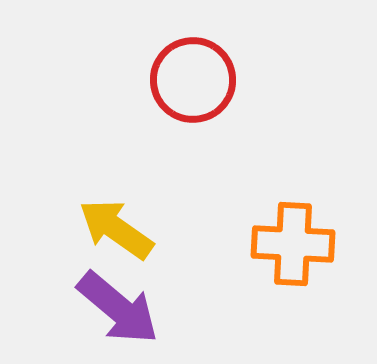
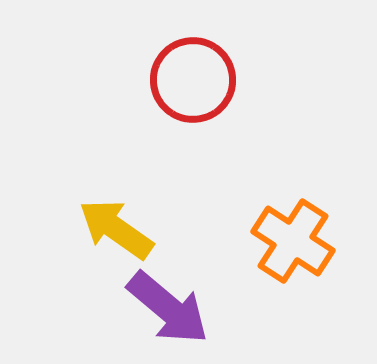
orange cross: moved 3 px up; rotated 30 degrees clockwise
purple arrow: moved 50 px right
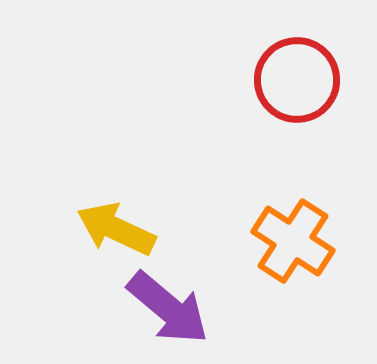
red circle: moved 104 px right
yellow arrow: rotated 10 degrees counterclockwise
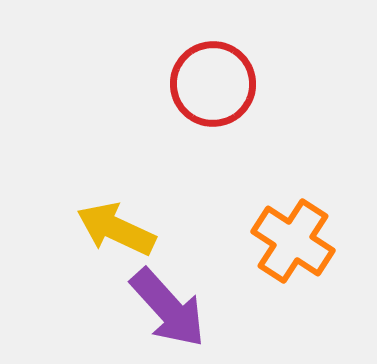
red circle: moved 84 px left, 4 px down
purple arrow: rotated 8 degrees clockwise
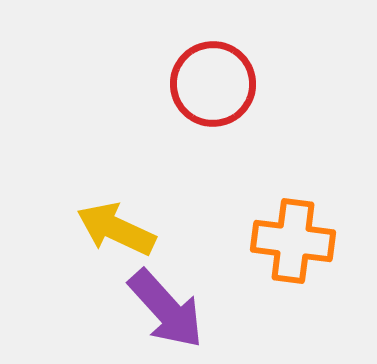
orange cross: rotated 26 degrees counterclockwise
purple arrow: moved 2 px left, 1 px down
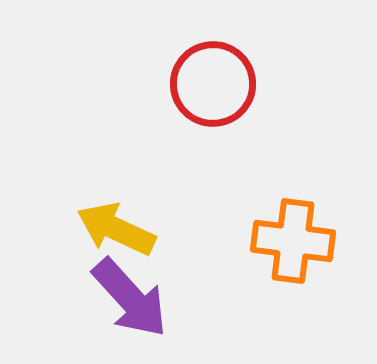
purple arrow: moved 36 px left, 11 px up
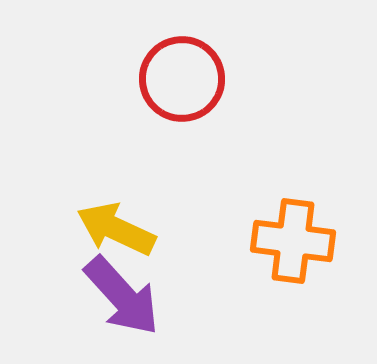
red circle: moved 31 px left, 5 px up
purple arrow: moved 8 px left, 2 px up
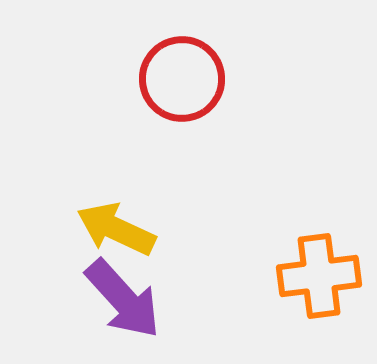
orange cross: moved 26 px right, 35 px down; rotated 14 degrees counterclockwise
purple arrow: moved 1 px right, 3 px down
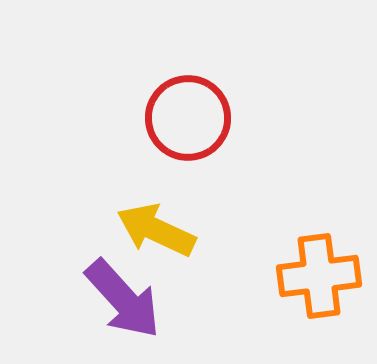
red circle: moved 6 px right, 39 px down
yellow arrow: moved 40 px right, 1 px down
